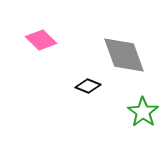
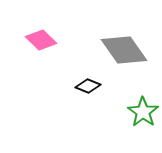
gray diamond: moved 5 px up; rotated 15 degrees counterclockwise
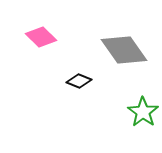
pink diamond: moved 3 px up
black diamond: moved 9 px left, 5 px up
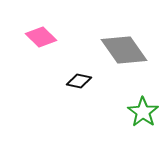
black diamond: rotated 10 degrees counterclockwise
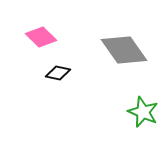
black diamond: moved 21 px left, 8 px up
green star: rotated 12 degrees counterclockwise
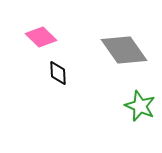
black diamond: rotated 75 degrees clockwise
green star: moved 3 px left, 6 px up
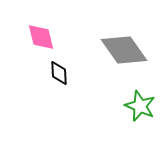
pink diamond: rotated 32 degrees clockwise
black diamond: moved 1 px right
